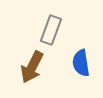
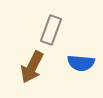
blue semicircle: rotated 76 degrees counterclockwise
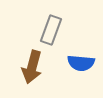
brown arrow: rotated 12 degrees counterclockwise
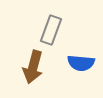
brown arrow: moved 1 px right
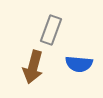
blue semicircle: moved 2 px left, 1 px down
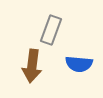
brown arrow: moved 1 px left, 1 px up; rotated 8 degrees counterclockwise
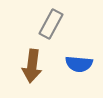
gray rectangle: moved 6 px up; rotated 8 degrees clockwise
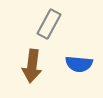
gray rectangle: moved 2 px left
